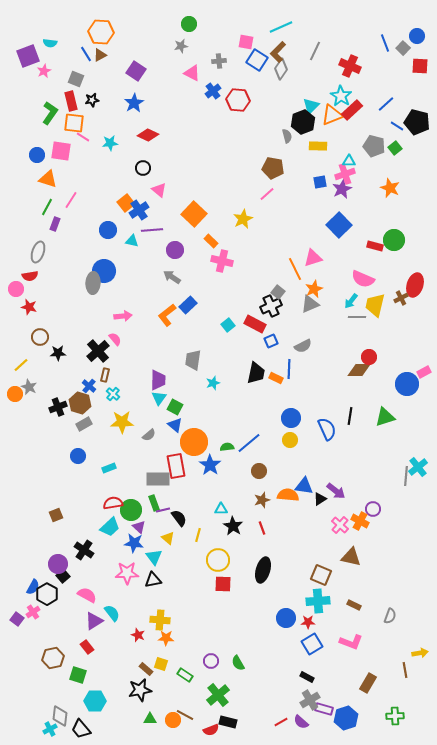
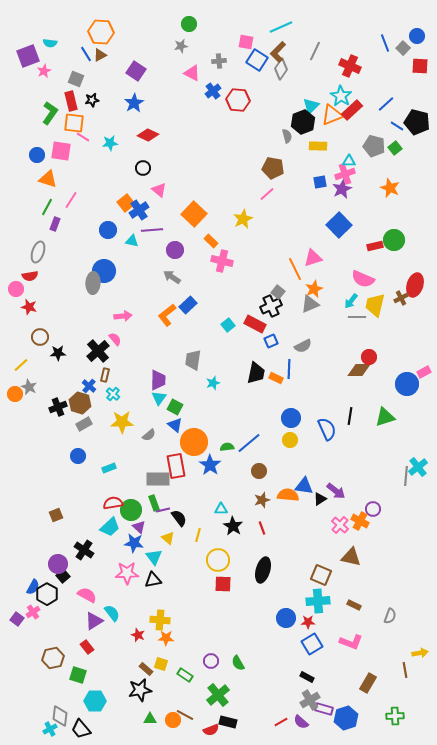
red rectangle at (375, 246): rotated 28 degrees counterclockwise
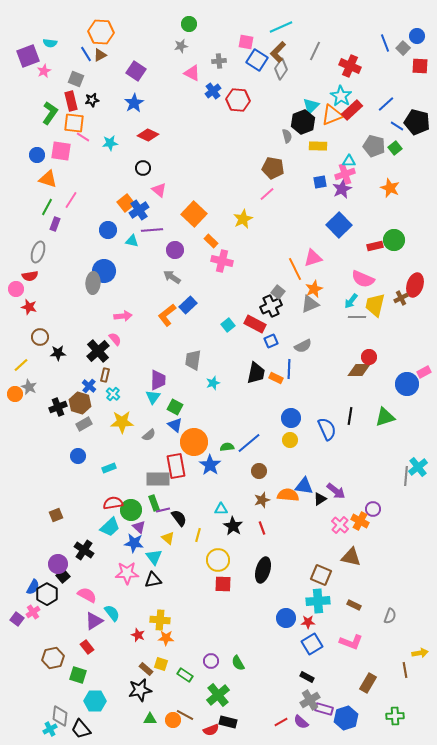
cyan triangle at (159, 398): moved 6 px left, 1 px up
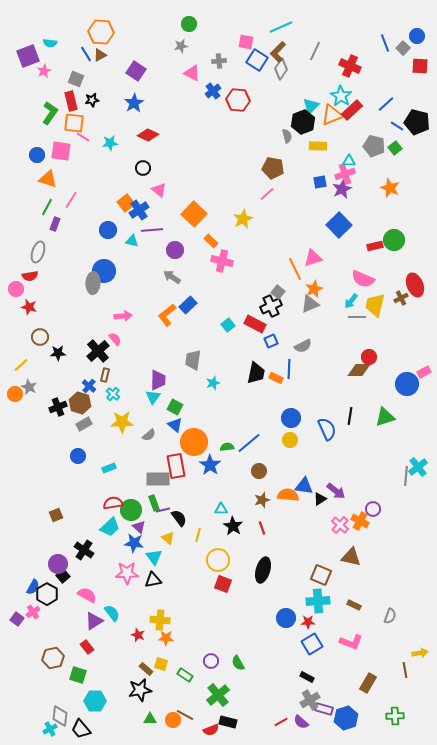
red ellipse at (415, 285): rotated 40 degrees counterclockwise
red square at (223, 584): rotated 18 degrees clockwise
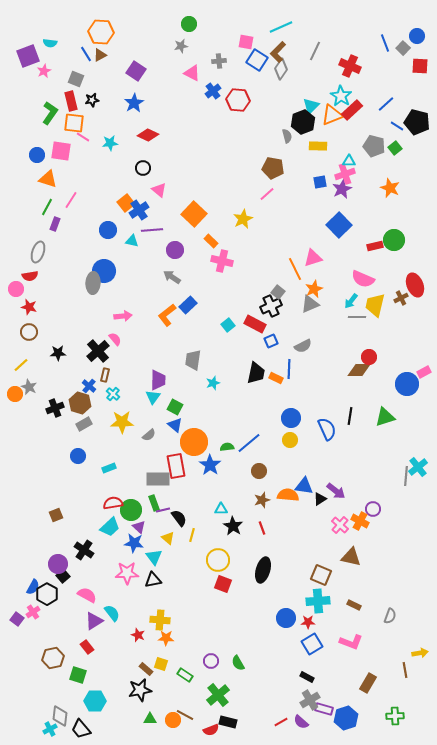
brown circle at (40, 337): moved 11 px left, 5 px up
black cross at (58, 407): moved 3 px left, 1 px down
yellow line at (198, 535): moved 6 px left
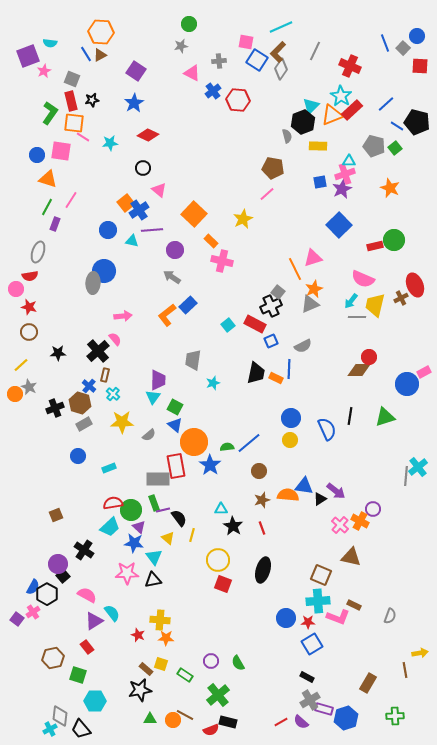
gray square at (76, 79): moved 4 px left
pink L-shape at (351, 642): moved 13 px left, 25 px up
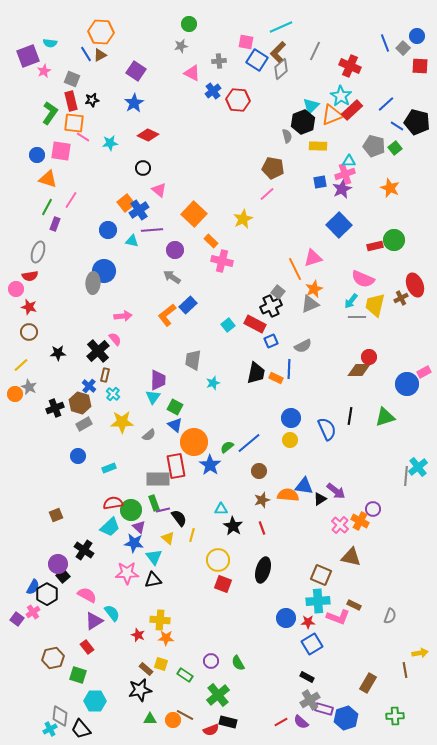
gray diamond at (281, 69): rotated 15 degrees clockwise
green semicircle at (227, 447): rotated 32 degrees counterclockwise
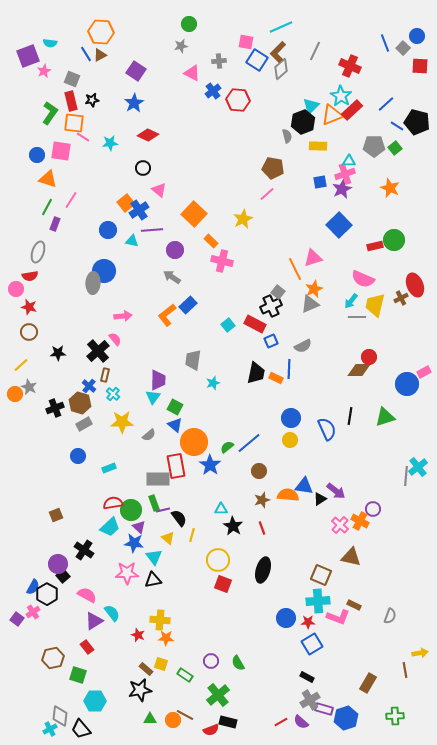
gray pentagon at (374, 146): rotated 15 degrees counterclockwise
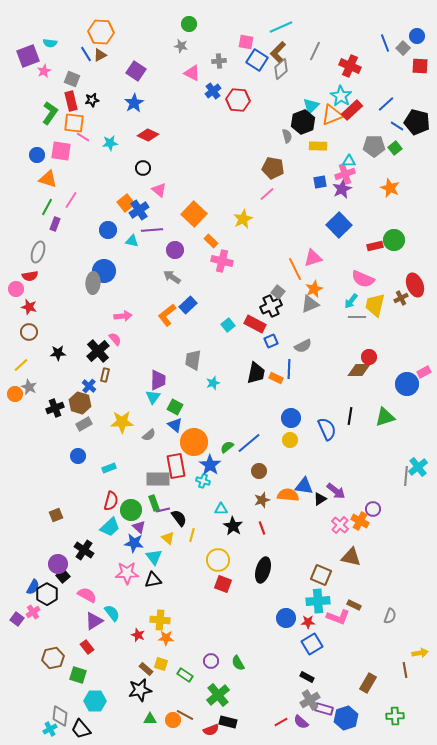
gray star at (181, 46): rotated 24 degrees clockwise
cyan cross at (113, 394): moved 90 px right, 87 px down; rotated 24 degrees counterclockwise
red semicircle at (113, 503): moved 2 px left, 2 px up; rotated 114 degrees clockwise
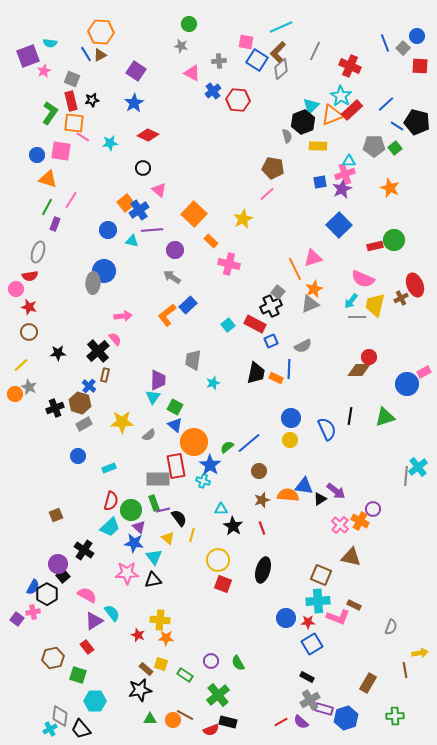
pink cross at (222, 261): moved 7 px right, 3 px down
pink cross at (33, 612): rotated 24 degrees clockwise
gray semicircle at (390, 616): moved 1 px right, 11 px down
